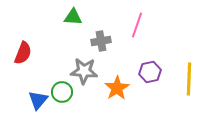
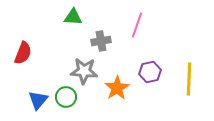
green circle: moved 4 px right, 5 px down
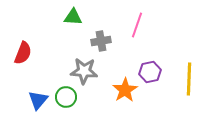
orange star: moved 8 px right, 2 px down
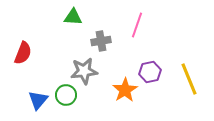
gray star: rotated 12 degrees counterclockwise
yellow line: rotated 24 degrees counterclockwise
green circle: moved 2 px up
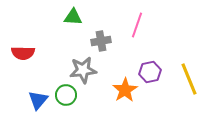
red semicircle: rotated 70 degrees clockwise
gray star: moved 1 px left, 1 px up
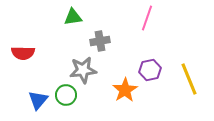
green triangle: rotated 12 degrees counterclockwise
pink line: moved 10 px right, 7 px up
gray cross: moved 1 px left
purple hexagon: moved 2 px up
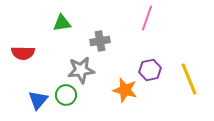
green triangle: moved 11 px left, 6 px down
gray star: moved 2 px left
orange star: rotated 25 degrees counterclockwise
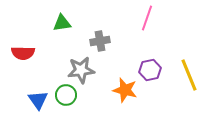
yellow line: moved 4 px up
blue triangle: rotated 15 degrees counterclockwise
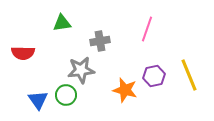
pink line: moved 11 px down
purple hexagon: moved 4 px right, 6 px down
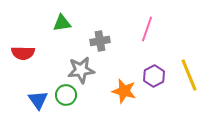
purple hexagon: rotated 15 degrees counterclockwise
orange star: moved 1 px left, 1 px down
